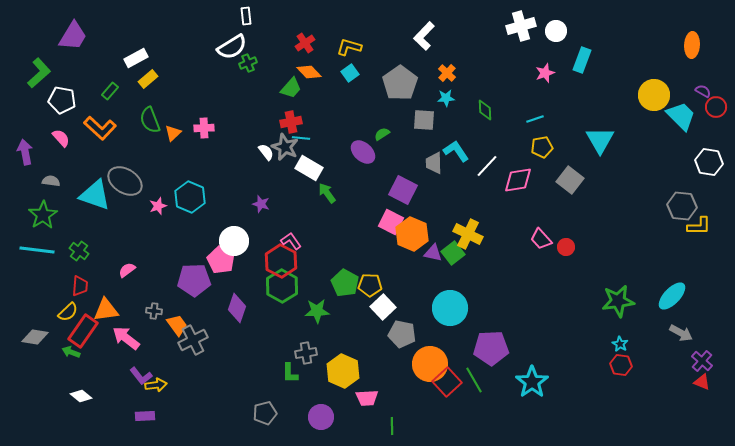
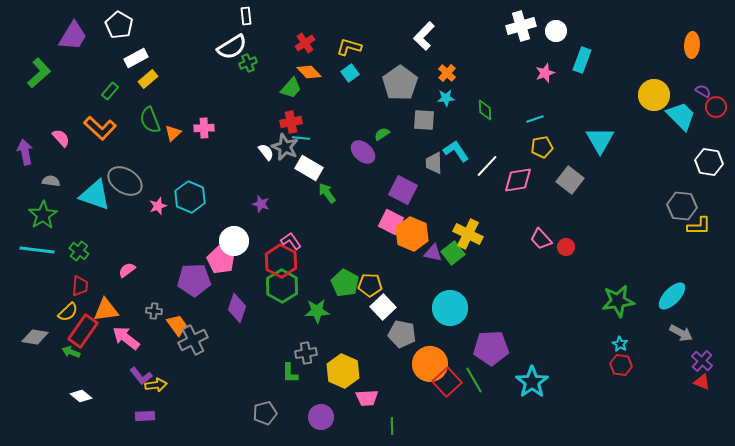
white pentagon at (62, 100): moved 57 px right, 75 px up; rotated 20 degrees clockwise
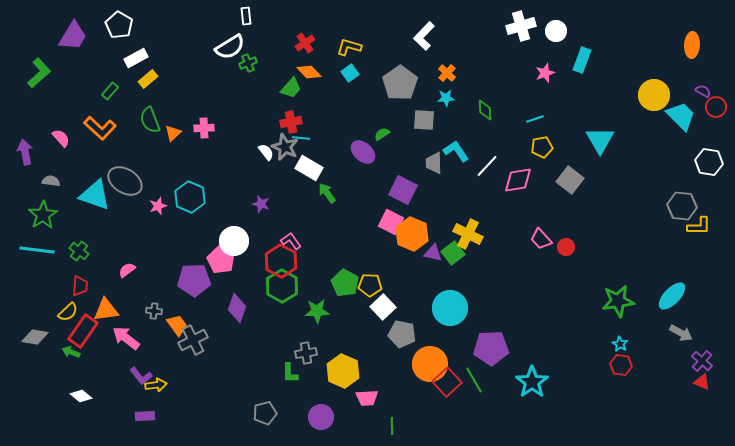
white semicircle at (232, 47): moved 2 px left
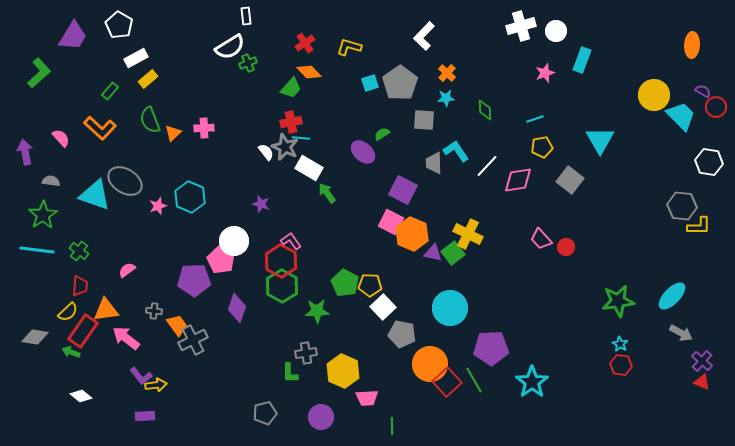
cyan square at (350, 73): moved 20 px right, 10 px down; rotated 18 degrees clockwise
